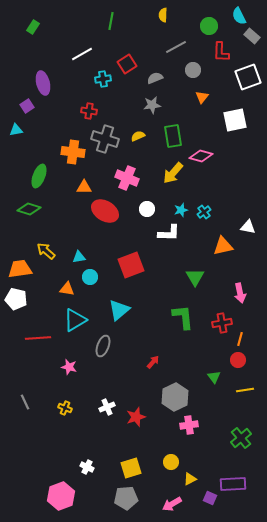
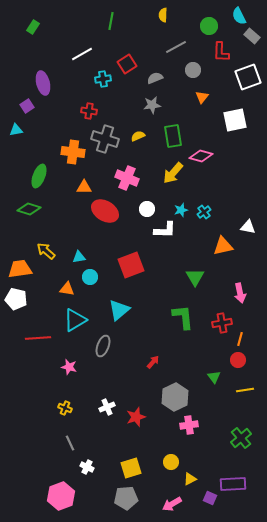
white L-shape at (169, 233): moved 4 px left, 3 px up
gray line at (25, 402): moved 45 px right, 41 px down
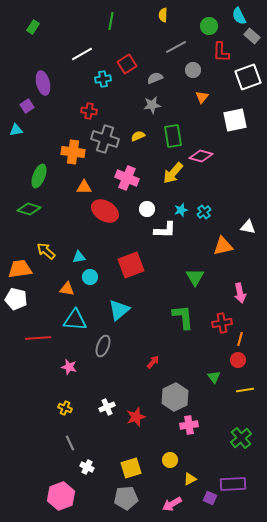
cyan triangle at (75, 320): rotated 35 degrees clockwise
yellow circle at (171, 462): moved 1 px left, 2 px up
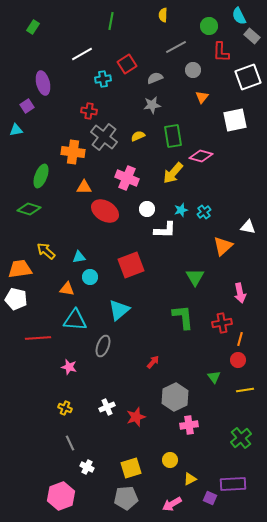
gray cross at (105, 139): moved 1 px left, 2 px up; rotated 20 degrees clockwise
green ellipse at (39, 176): moved 2 px right
orange triangle at (223, 246): rotated 30 degrees counterclockwise
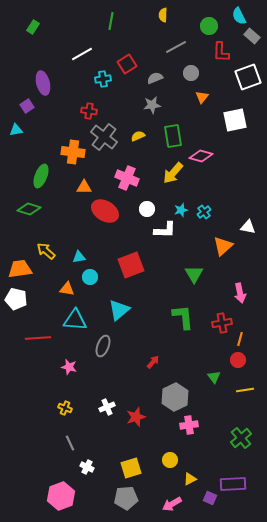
gray circle at (193, 70): moved 2 px left, 3 px down
green triangle at (195, 277): moved 1 px left, 3 px up
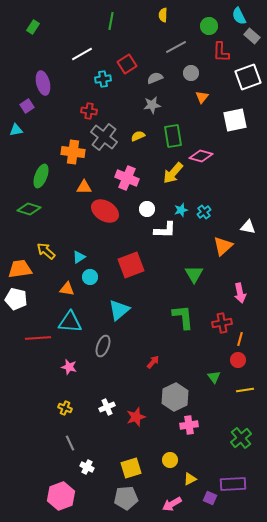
cyan triangle at (79, 257): rotated 24 degrees counterclockwise
cyan triangle at (75, 320): moved 5 px left, 2 px down
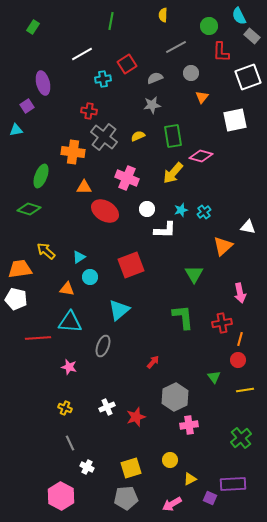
pink hexagon at (61, 496): rotated 12 degrees counterclockwise
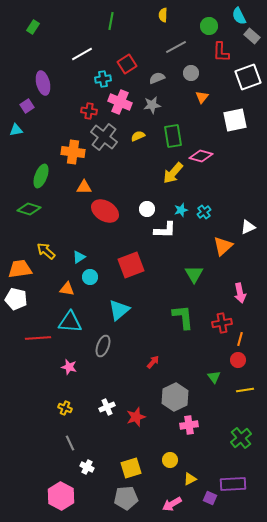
gray semicircle at (155, 78): moved 2 px right
pink cross at (127, 178): moved 7 px left, 76 px up
white triangle at (248, 227): rotated 35 degrees counterclockwise
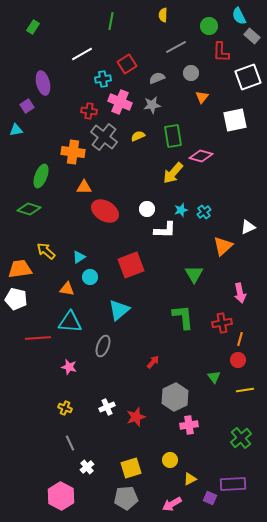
white cross at (87, 467): rotated 24 degrees clockwise
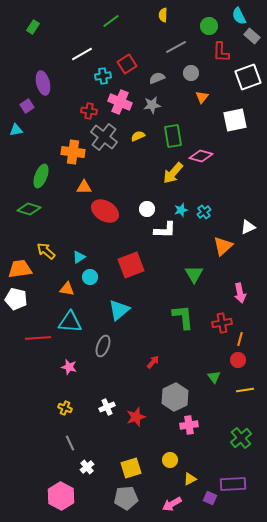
green line at (111, 21): rotated 42 degrees clockwise
cyan cross at (103, 79): moved 3 px up
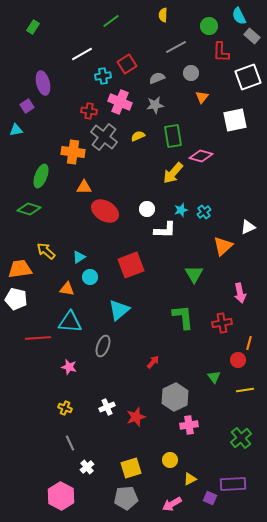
gray star at (152, 105): moved 3 px right
orange line at (240, 339): moved 9 px right, 4 px down
